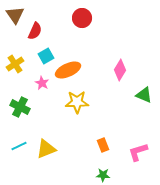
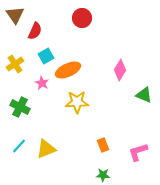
cyan line: rotated 21 degrees counterclockwise
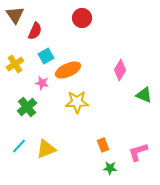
pink star: rotated 16 degrees counterclockwise
green cross: moved 7 px right; rotated 24 degrees clockwise
green star: moved 7 px right, 7 px up
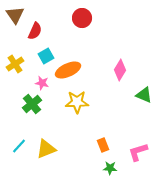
green cross: moved 5 px right, 3 px up
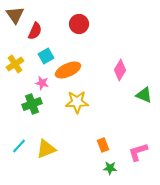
red circle: moved 3 px left, 6 px down
green cross: rotated 18 degrees clockwise
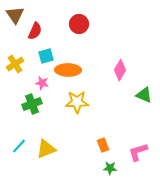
cyan square: rotated 14 degrees clockwise
orange ellipse: rotated 25 degrees clockwise
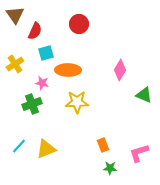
cyan square: moved 3 px up
pink L-shape: moved 1 px right, 1 px down
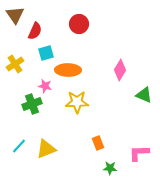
pink star: moved 3 px right, 3 px down
orange rectangle: moved 5 px left, 2 px up
pink L-shape: rotated 15 degrees clockwise
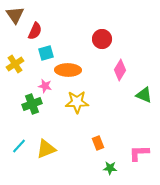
red circle: moved 23 px right, 15 px down
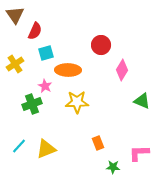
red circle: moved 1 px left, 6 px down
pink diamond: moved 2 px right
pink star: rotated 16 degrees clockwise
green triangle: moved 2 px left, 6 px down
green star: moved 3 px right, 1 px up
